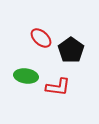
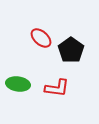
green ellipse: moved 8 px left, 8 px down
red L-shape: moved 1 px left, 1 px down
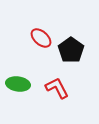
red L-shape: rotated 125 degrees counterclockwise
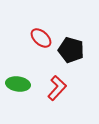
black pentagon: rotated 20 degrees counterclockwise
red L-shape: rotated 70 degrees clockwise
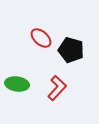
green ellipse: moved 1 px left
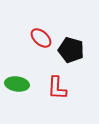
red L-shape: rotated 140 degrees clockwise
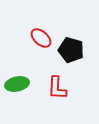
green ellipse: rotated 20 degrees counterclockwise
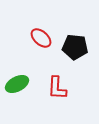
black pentagon: moved 4 px right, 3 px up; rotated 10 degrees counterclockwise
green ellipse: rotated 15 degrees counterclockwise
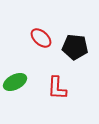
green ellipse: moved 2 px left, 2 px up
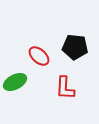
red ellipse: moved 2 px left, 18 px down
red L-shape: moved 8 px right
